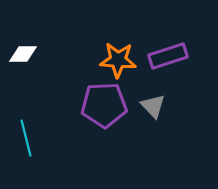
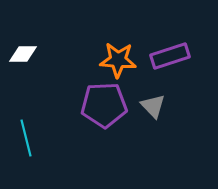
purple rectangle: moved 2 px right
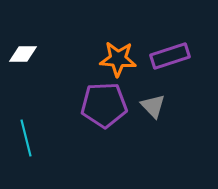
orange star: moved 1 px up
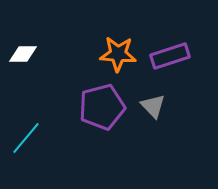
orange star: moved 5 px up
purple pentagon: moved 2 px left, 2 px down; rotated 12 degrees counterclockwise
cyan line: rotated 54 degrees clockwise
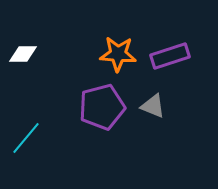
gray triangle: rotated 24 degrees counterclockwise
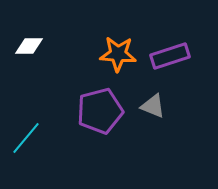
white diamond: moved 6 px right, 8 px up
purple pentagon: moved 2 px left, 4 px down
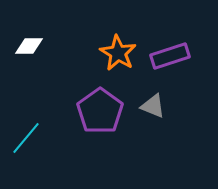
orange star: moved 1 px up; rotated 27 degrees clockwise
purple pentagon: rotated 21 degrees counterclockwise
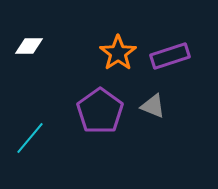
orange star: rotated 6 degrees clockwise
cyan line: moved 4 px right
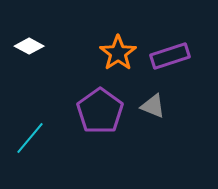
white diamond: rotated 28 degrees clockwise
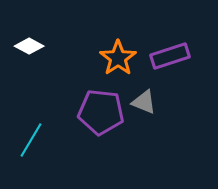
orange star: moved 5 px down
gray triangle: moved 9 px left, 4 px up
purple pentagon: moved 1 px right, 1 px down; rotated 30 degrees counterclockwise
cyan line: moved 1 px right, 2 px down; rotated 9 degrees counterclockwise
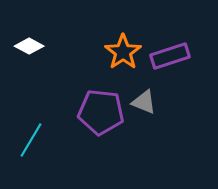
orange star: moved 5 px right, 6 px up
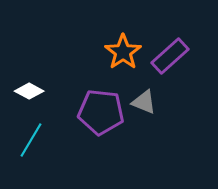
white diamond: moved 45 px down
purple rectangle: rotated 24 degrees counterclockwise
